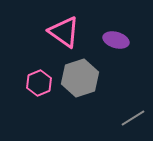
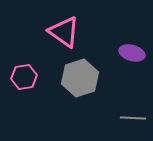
purple ellipse: moved 16 px right, 13 px down
pink hexagon: moved 15 px left, 6 px up; rotated 15 degrees clockwise
gray line: rotated 35 degrees clockwise
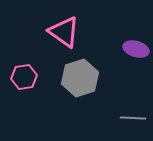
purple ellipse: moved 4 px right, 4 px up
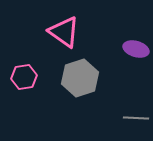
gray line: moved 3 px right
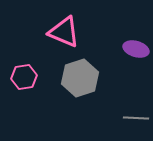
pink triangle: rotated 12 degrees counterclockwise
